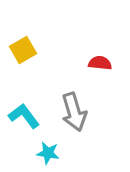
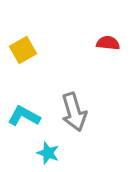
red semicircle: moved 8 px right, 20 px up
cyan L-shape: rotated 24 degrees counterclockwise
cyan star: rotated 10 degrees clockwise
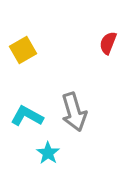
red semicircle: rotated 75 degrees counterclockwise
cyan L-shape: moved 3 px right
cyan star: rotated 15 degrees clockwise
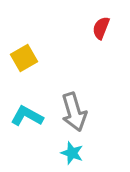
red semicircle: moved 7 px left, 15 px up
yellow square: moved 1 px right, 8 px down
cyan star: moved 24 px right; rotated 15 degrees counterclockwise
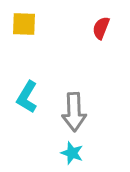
yellow square: moved 34 px up; rotated 32 degrees clockwise
gray arrow: rotated 15 degrees clockwise
cyan L-shape: moved 19 px up; rotated 88 degrees counterclockwise
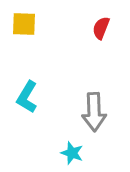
gray arrow: moved 20 px right
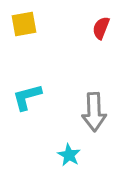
yellow square: rotated 12 degrees counterclockwise
cyan L-shape: rotated 44 degrees clockwise
cyan star: moved 3 px left, 2 px down; rotated 10 degrees clockwise
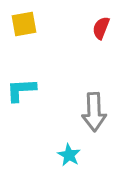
cyan L-shape: moved 6 px left, 7 px up; rotated 12 degrees clockwise
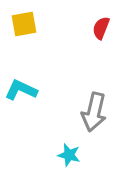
cyan L-shape: rotated 28 degrees clockwise
gray arrow: rotated 15 degrees clockwise
cyan star: rotated 15 degrees counterclockwise
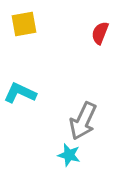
red semicircle: moved 1 px left, 5 px down
cyan L-shape: moved 1 px left, 3 px down
gray arrow: moved 11 px left, 9 px down; rotated 12 degrees clockwise
